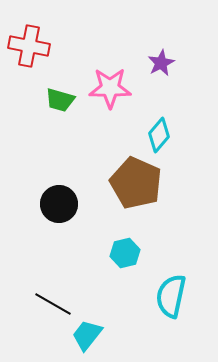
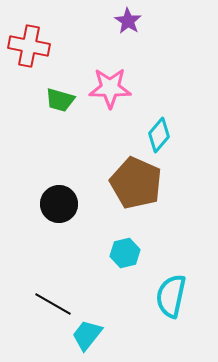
purple star: moved 33 px left, 42 px up; rotated 12 degrees counterclockwise
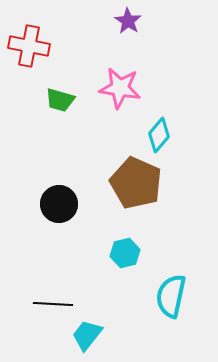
pink star: moved 10 px right; rotated 9 degrees clockwise
black line: rotated 27 degrees counterclockwise
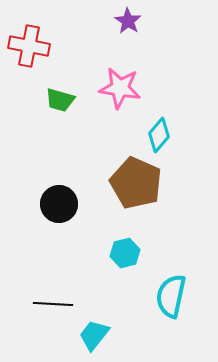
cyan trapezoid: moved 7 px right
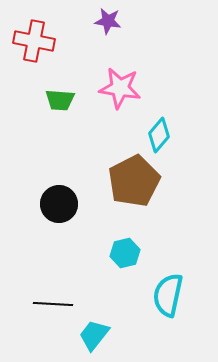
purple star: moved 20 px left; rotated 24 degrees counterclockwise
red cross: moved 5 px right, 5 px up
green trapezoid: rotated 12 degrees counterclockwise
brown pentagon: moved 2 px left, 2 px up; rotated 21 degrees clockwise
cyan semicircle: moved 3 px left, 1 px up
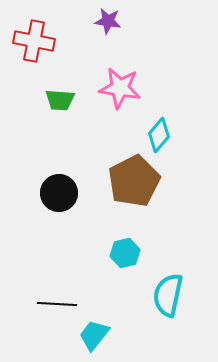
black circle: moved 11 px up
black line: moved 4 px right
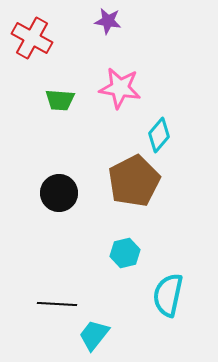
red cross: moved 2 px left, 3 px up; rotated 18 degrees clockwise
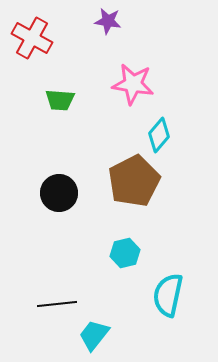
pink star: moved 13 px right, 4 px up
black line: rotated 9 degrees counterclockwise
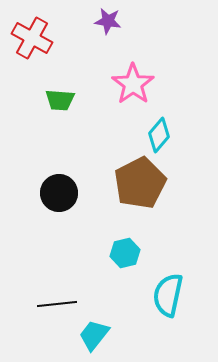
pink star: rotated 27 degrees clockwise
brown pentagon: moved 6 px right, 2 px down
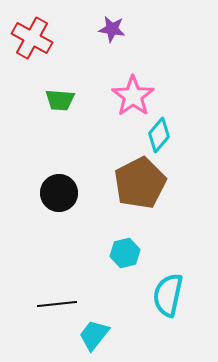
purple star: moved 4 px right, 8 px down
pink star: moved 12 px down
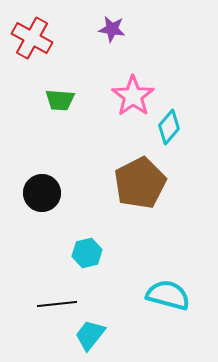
cyan diamond: moved 10 px right, 8 px up
black circle: moved 17 px left
cyan hexagon: moved 38 px left
cyan semicircle: rotated 93 degrees clockwise
cyan trapezoid: moved 4 px left
